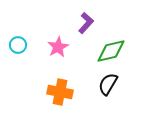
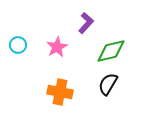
pink star: moved 1 px left
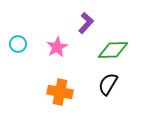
cyan circle: moved 1 px up
green diamond: moved 2 px right, 1 px up; rotated 12 degrees clockwise
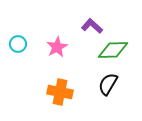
purple L-shape: moved 6 px right, 3 px down; rotated 90 degrees counterclockwise
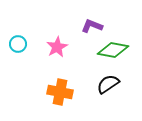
purple L-shape: rotated 20 degrees counterclockwise
green diamond: rotated 12 degrees clockwise
black semicircle: rotated 25 degrees clockwise
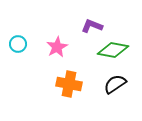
black semicircle: moved 7 px right
orange cross: moved 9 px right, 8 px up
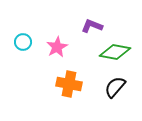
cyan circle: moved 5 px right, 2 px up
green diamond: moved 2 px right, 2 px down
black semicircle: moved 3 px down; rotated 15 degrees counterclockwise
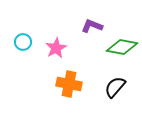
pink star: moved 1 px left, 1 px down
green diamond: moved 7 px right, 5 px up
